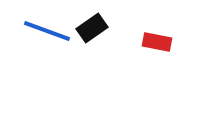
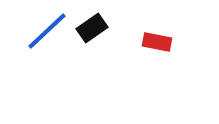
blue line: rotated 63 degrees counterclockwise
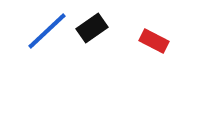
red rectangle: moved 3 px left, 1 px up; rotated 16 degrees clockwise
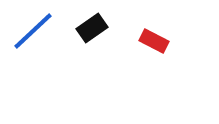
blue line: moved 14 px left
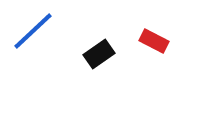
black rectangle: moved 7 px right, 26 px down
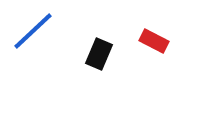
black rectangle: rotated 32 degrees counterclockwise
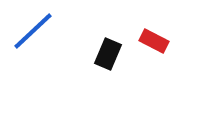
black rectangle: moved 9 px right
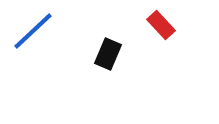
red rectangle: moved 7 px right, 16 px up; rotated 20 degrees clockwise
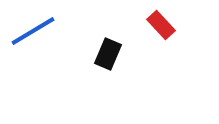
blue line: rotated 12 degrees clockwise
